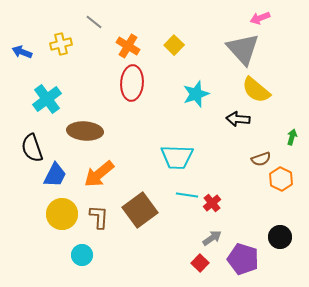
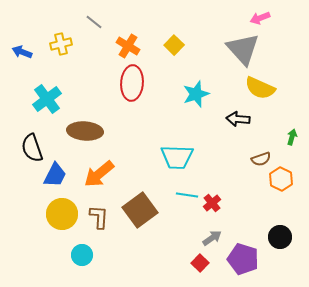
yellow semicircle: moved 4 px right, 2 px up; rotated 16 degrees counterclockwise
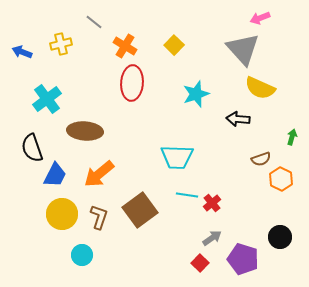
orange cross: moved 3 px left
brown L-shape: rotated 15 degrees clockwise
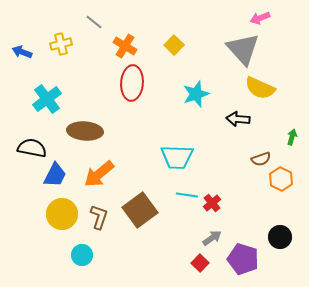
black semicircle: rotated 120 degrees clockwise
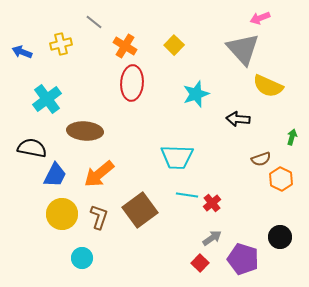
yellow semicircle: moved 8 px right, 2 px up
cyan circle: moved 3 px down
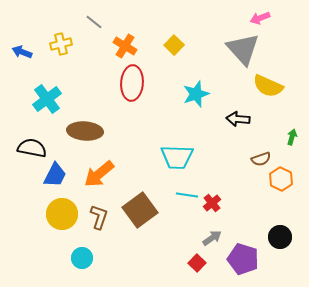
red square: moved 3 px left
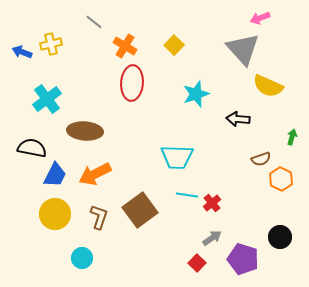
yellow cross: moved 10 px left
orange arrow: moved 4 px left; rotated 12 degrees clockwise
yellow circle: moved 7 px left
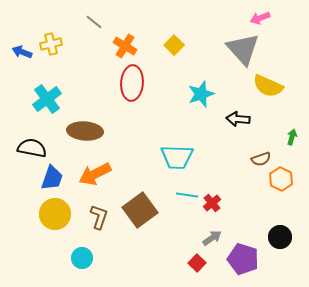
cyan star: moved 5 px right
blue trapezoid: moved 3 px left, 3 px down; rotated 8 degrees counterclockwise
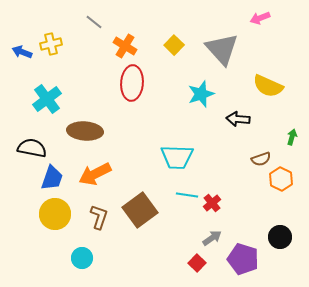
gray triangle: moved 21 px left
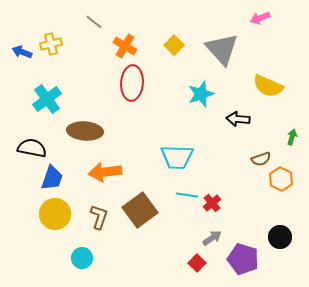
orange arrow: moved 10 px right, 2 px up; rotated 20 degrees clockwise
